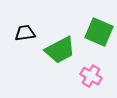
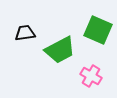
green square: moved 1 px left, 2 px up
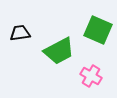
black trapezoid: moved 5 px left
green trapezoid: moved 1 px left, 1 px down
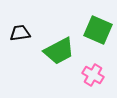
pink cross: moved 2 px right, 1 px up
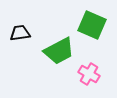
green square: moved 6 px left, 5 px up
pink cross: moved 4 px left, 1 px up
